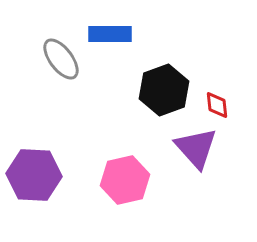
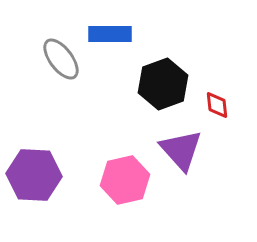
black hexagon: moved 1 px left, 6 px up
purple triangle: moved 15 px left, 2 px down
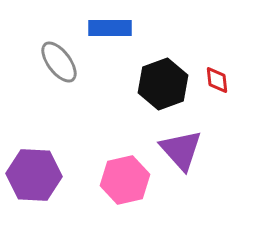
blue rectangle: moved 6 px up
gray ellipse: moved 2 px left, 3 px down
red diamond: moved 25 px up
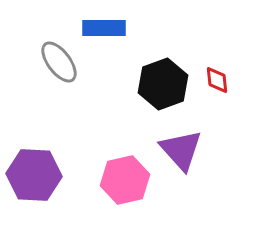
blue rectangle: moved 6 px left
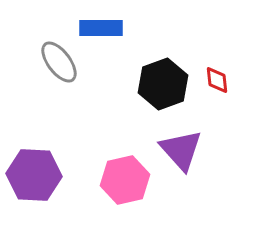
blue rectangle: moved 3 px left
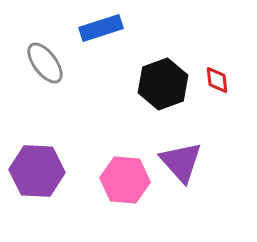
blue rectangle: rotated 18 degrees counterclockwise
gray ellipse: moved 14 px left, 1 px down
purple triangle: moved 12 px down
purple hexagon: moved 3 px right, 4 px up
pink hexagon: rotated 18 degrees clockwise
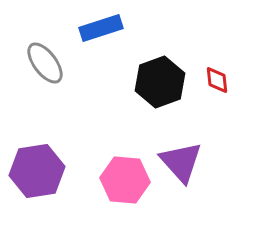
black hexagon: moved 3 px left, 2 px up
purple hexagon: rotated 12 degrees counterclockwise
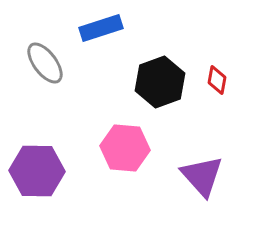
red diamond: rotated 16 degrees clockwise
purple triangle: moved 21 px right, 14 px down
purple hexagon: rotated 10 degrees clockwise
pink hexagon: moved 32 px up
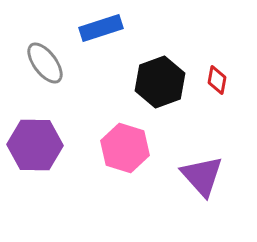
pink hexagon: rotated 12 degrees clockwise
purple hexagon: moved 2 px left, 26 px up
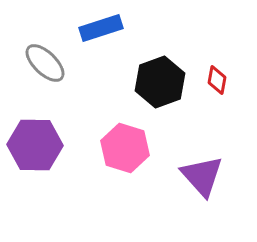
gray ellipse: rotated 9 degrees counterclockwise
